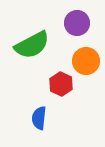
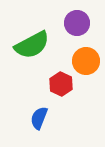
blue semicircle: rotated 15 degrees clockwise
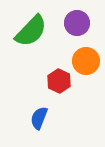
green semicircle: moved 1 px left, 14 px up; rotated 18 degrees counterclockwise
red hexagon: moved 2 px left, 3 px up
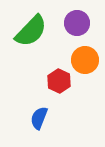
orange circle: moved 1 px left, 1 px up
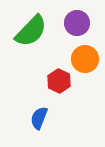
orange circle: moved 1 px up
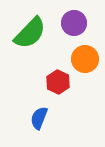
purple circle: moved 3 px left
green semicircle: moved 1 px left, 2 px down
red hexagon: moved 1 px left, 1 px down
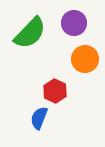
red hexagon: moved 3 px left, 9 px down
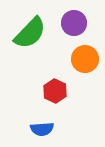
blue semicircle: moved 3 px right, 11 px down; rotated 115 degrees counterclockwise
